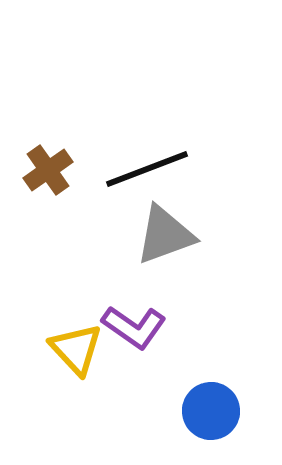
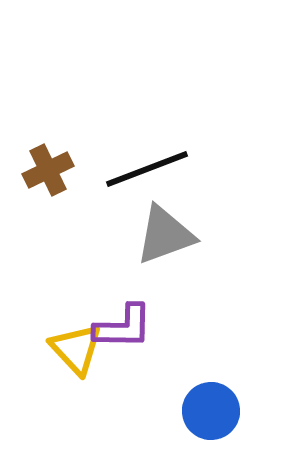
brown cross: rotated 9 degrees clockwise
purple L-shape: moved 11 px left; rotated 34 degrees counterclockwise
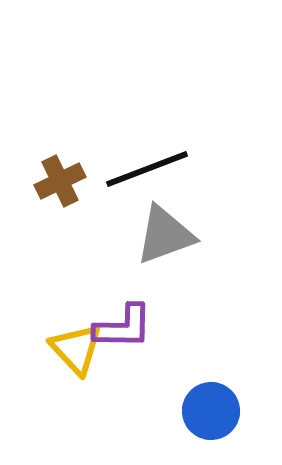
brown cross: moved 12 px right, 11 px down
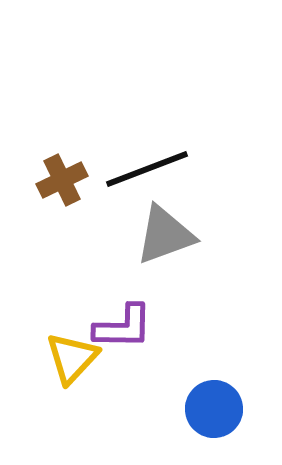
brown cross: moved 2 px right, 1 px up
yellow triangle: moved 4 px left, 9 px down; rotated 26 degrees clockwise
blue circle: moved 3 px right, 2 px up
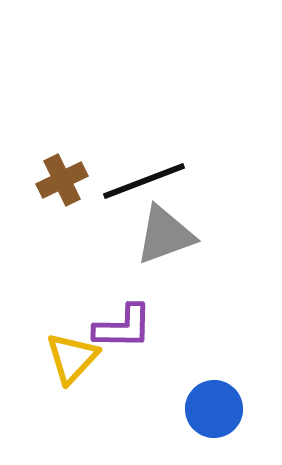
black line: moved 3 px left, 12 px down
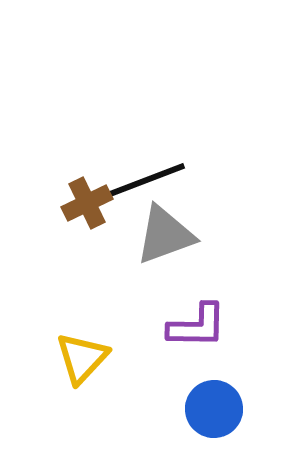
brown cross: moved 25 px right, 23 px down
purple L-shape: moved 74 px right, 1 px up
yellow triangle: moved 10 px right
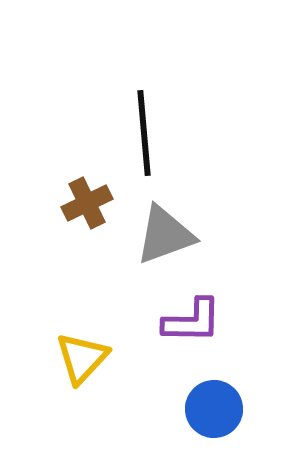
black line: moved 48 px up; rotated 74 degrees counterclockwise
purple L-shape: moved 5 px left, 5 px up
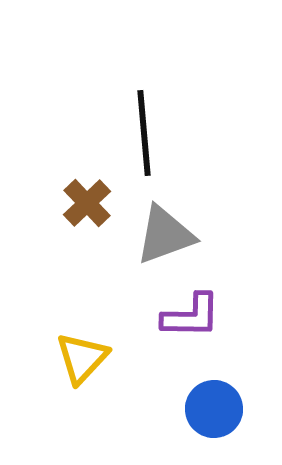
brown cross: rotated 18 degrees counterclockwise
purple L-shape: moved 1 px left, 5 px up
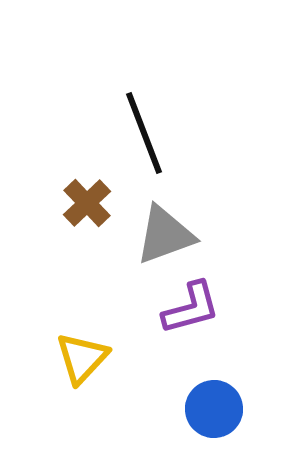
black line: rotated 16 degrees counterclockwise
purple L-shape: moved 8 px up; rotated 16 degrees counterclockwise
